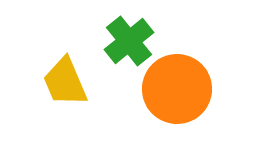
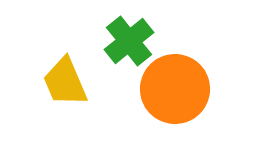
orange circle: moved 2 px left
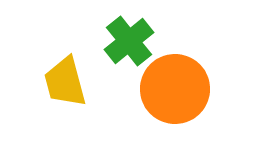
yellow trapezoid: rotated 8 degrees clockwise
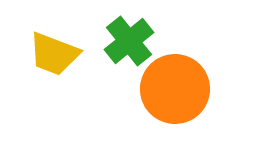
yellow trapezoid: moved 11 px left, 28 px up; rotated 54 degrees counterclockwise
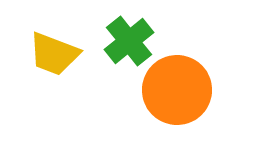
orange circle: moved 2 px right, 1 px down
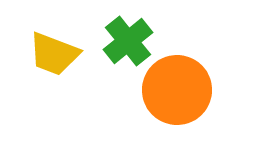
green cross: moved 1 px left
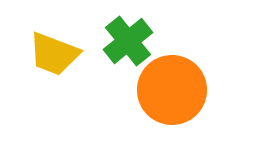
orange circle: moved 5 px left
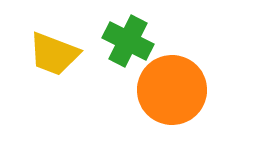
green cross: rotated 24 degrees counterclockwise
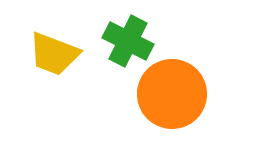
orange circle: moved 4 px down
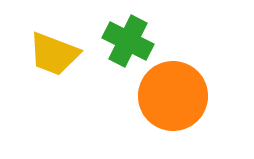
orange circle: moved 1 px right, 2 px down
